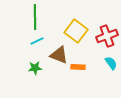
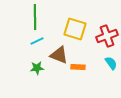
yellow square: moved 1 px left, 2 px up; rotated 20 degrees counterclockwise
green star: moved 2 px right
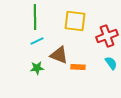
yellow square: moved 8 px up; rotated 10 degrees counterclockwise
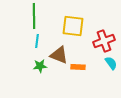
green line: moved 1 px left, 1 px up
yellow square: moved 2 px left, 5 px down
red cross: moved 3 px left, 5 px down
cyan line: rotated 56 degrees counterclockwise
green star: moved 3 px right, 2 px up
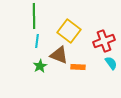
yellow square: moved 4 px left, 5 px down; rotated 30 degrees clockwise
green star: rotated 24 degrees counterclockwise
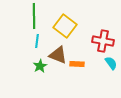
yellow square: moved 4 px left, 5 px up
red cross: moved 1 px left; rotated 30 degrees clockwise
brown triangle: moved 1 px left
orange rectangle: moved 1 px left, 3 px up
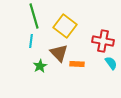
green line: rotated 15 degrees counterclockwise
cyan line: moved 6 px left
brown triangle: moved 1 px right, 2 px up; rotated 24 degrees clockwise
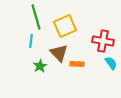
green line: moved 2 px right, 1 px down
yellow square: rotated 30 degrees clockwise
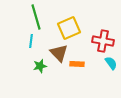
yellow square: moved 4 px right, 2 px down
green star: rotated 16 degrees clockwise
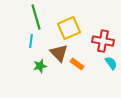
orange rectangle: rotated 32 degrees clockwise
